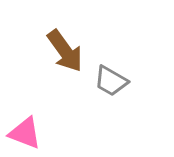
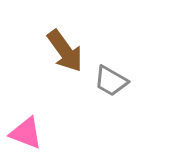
pink triangle: moved 1 px right
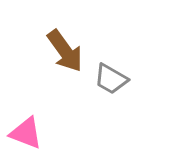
gray trapezoid: moved 2 px up
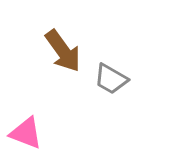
brown arrow: moved 2 px left
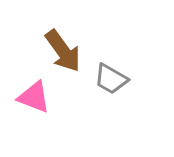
pink triangle: moved 8 px right, 36 px up
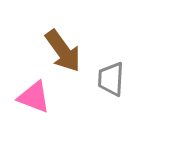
gray trapezoid: rotated 63 degrees clockwise
